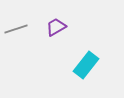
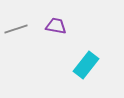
purple trapezoid: moved 1 px up; rotated 40 degrees clockwise
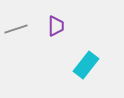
purple trapezoid: rotated 80 degrees clockwise
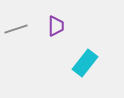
cyan rectangle: moved 1 px left, 2 px up
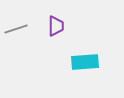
cyan rectangle: moved 1 px up; rotated 48 degrees clockwise
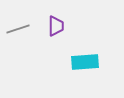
gray line: moved 2 px right
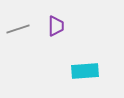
cyan rectangle: moved 9 px down
